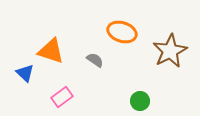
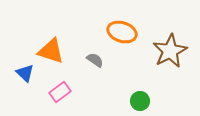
pink rectangle: moved 2 px left, 5 px up
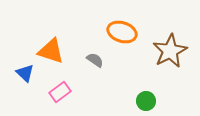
green circle: moved 6 px right
